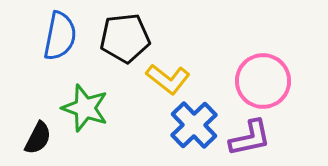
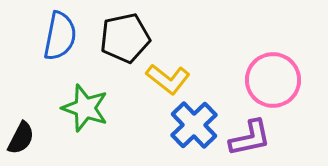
black pentagon: rotated 6 degrees counterclockwise
pink circle: moved 10 px right, 1 px up
black semicircle: moved 17 px left
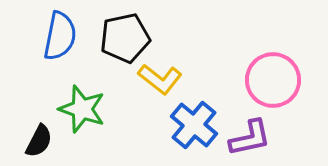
yellow L-shape: moved 8 px left
green star: moved 3 px left, 1 px down
blue cross: rotated 6 degrees counterclockwise
black semicircle: moved 18 px right, 3 px down
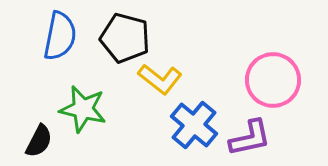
black pentagon: rotated 27 degrees clockwise
green star: moved 1 px right; rotated 6 degrees counterclockwise
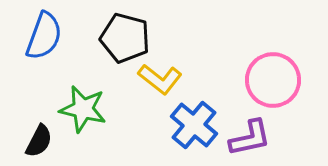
blue semicircle: moved 16 px left; rotated 9 degrees clockwise
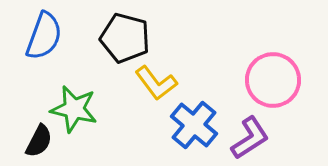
yellow L-shape: moved 4 px left, 4 px down; rotated 15 degrees clockwise
green star: moved 9 px left
purple L-shape: rotated 21 degrees counterclockwise
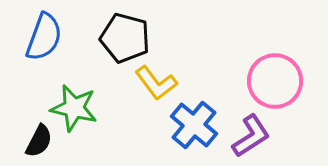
blue semicircle: moved 1 px down
pink circle: moved 2 px right, 1 px down
green star: moved 1 px up
purple L-shape: moved 1 px right, 2 px up
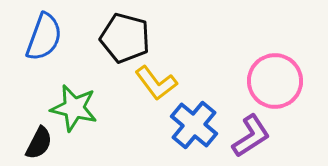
black semicircle: moved 2 px down
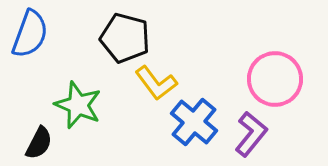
blue semicircle: moved 14 px left, 3 px up
pink circle: moved 2 px up
green star: moved 4 px right, 3 px up; rotated 9 degrees clockwise
blue cross: moved 3 px up
purple L-shape: moved 2 px up; rotated 18 degrees counterclockwise
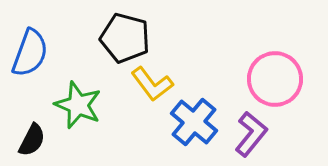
blue semicircle: moved 19 px down
yellow L-shape: moved 4 px left, 1 px down
black semicircle: moved 7 px left, 3 px up
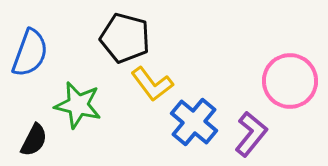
pink circle: moved 15 px right, 2 px down
green star: rotated 9 degrees counterclockwise
black semicircle: moved 2 px right
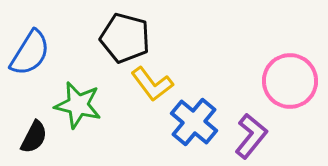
blue semicircle: rotated 12 degrees clockwise
purple L-shape: moved 2 px down
black semicircle: moved 3 px up
